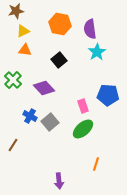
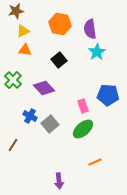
gray square: moved 2 px down
orange line: moved 1 px left, 2 px up; rotated 48 degrees clockwise
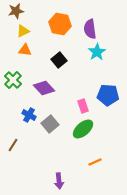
blue cross: moved 1 px left, 1 px up
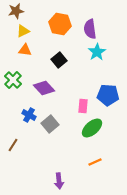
pink rectangle: rotated 24 degrees clockwise
green ellipse: moved 9 px right, 1 px up
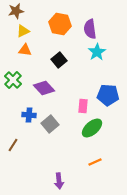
blue cross: rotated 24 degrees counterclockwise
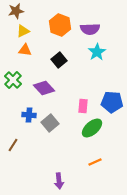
orange hexagon: moved 1 px down; rotated 10 degrees clockwise
purple semicircle: rotated 84 degrees counterclockwise
blue pentagon: moved 4 px right, 7 px down
gray square: moved 1 px up
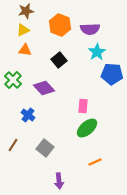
brown star: moved 10 px right
yellow triangle: moved 1 px up
blue pentagon: moved 28 px up
blue cross: moved 1 px left; rotated 32 degrees clockwise
gray square: moved 5 px left, 25 px down; rotated 12 degrees counterclockwise
green ellipse: moved 5 px left
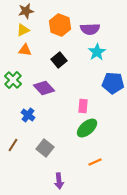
blue pentagon: moved 1 px right, 9 px down
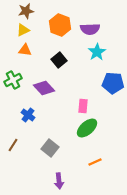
green cross: rotated 18 degrees clockwise
gray square: moved 5 px right
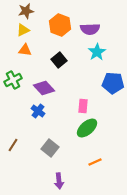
blue cross: moved 10 px right, 4 px up
